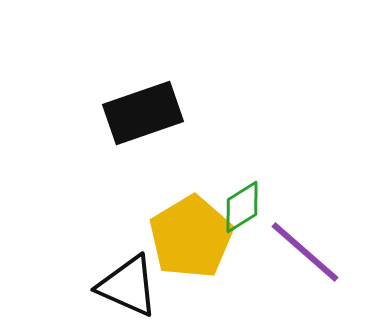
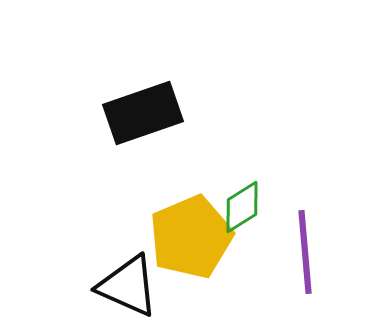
yellow pentagon: rotated 8 degrees clockwise
purple line: rotated 44 degrees clockwise
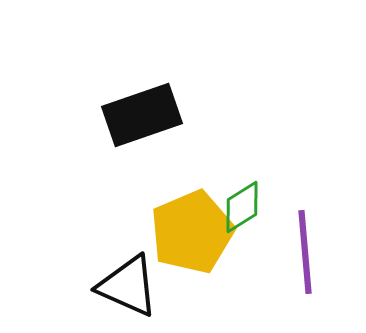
black rectangle: moved 1 px left, 2 px down
yellow pentagon: moved 1 px right, 5 px up
